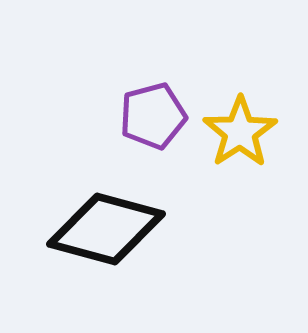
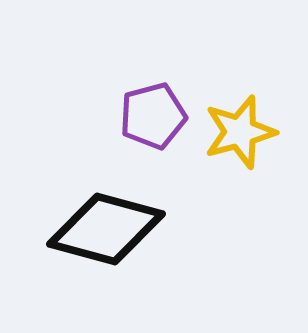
yellow star: rotated 18 degrees clockwise
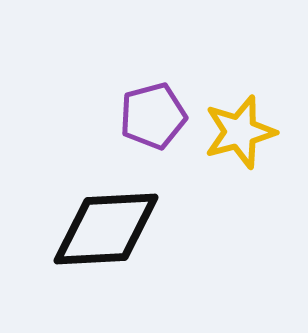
black diamond: rotated 18 degrees counterclockwise
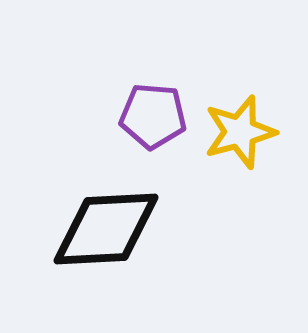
purple pentagon: rotated 20 degrees clockwise
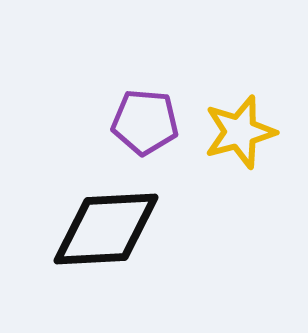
purple pentagon: moved 8 px left, 6 px down
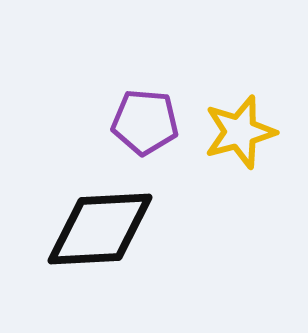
black diamond: moved 6 px left
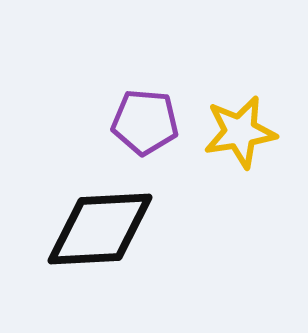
yellow star: rotated 6 degrees clockwise
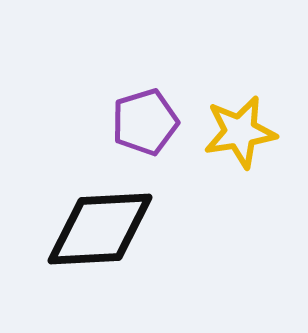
purple pentagon: rotated 22 degrees counterclockwise
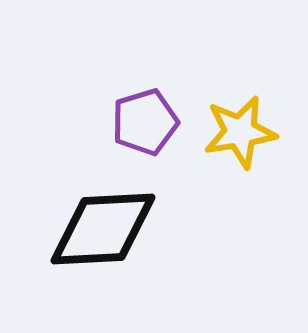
black diamond: moved 3 px right
